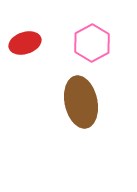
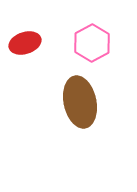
brown ellipse: moved 1 px left
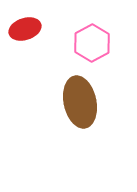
red ellipse: moved 14 px up
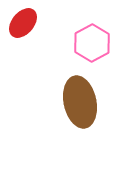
red ellipse: moved 2 px left, 6 px up; rotated 32 degrees counterclockwise
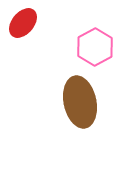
pink hexagon: moved 3 px right, 4 px down
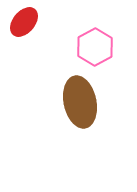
red ellipse: moved 1 px right, 1 px up
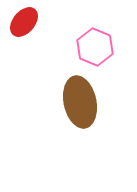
pink hexagon: rotated 9 degrees counterclockwise
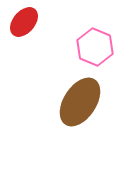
brown ellipse: rotated 45 degrees clockwise
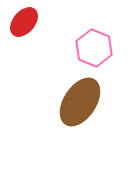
pink hexagon: moved 1 px left, 1 px down
